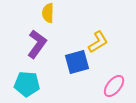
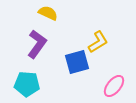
yellow semicircle: rotated 114 degrees clockwise
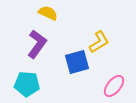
yellow L-shape: moved 1 px right
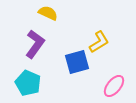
purple L-shape: moved 2 px left
cyan pentagon: moved 1 px right, 1 px up; rotated 20 degrees clockwise
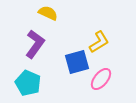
pink ellipse: moved 13 px left, 7 px up
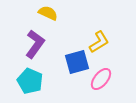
cyan pentagon: moved 2 px right, 2 px up
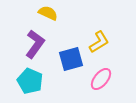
blue square: moved 6 px left, 3 px up
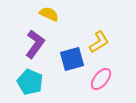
yellow semicircle: moved 1 px right, 1 px down
blue square: moved 1 px right
cyan pentagon: moved 1 px down
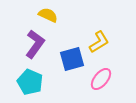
yellow semicircle: moved 1 px left, 1 px down
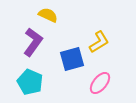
purple L-shape: moved 2 px left, 2 px up
pink ellipse: moved 1 px left, 4 px down
